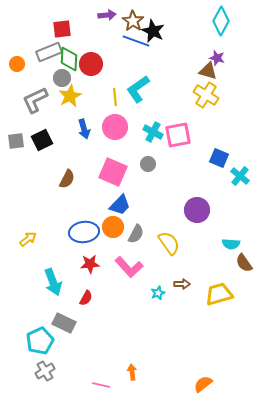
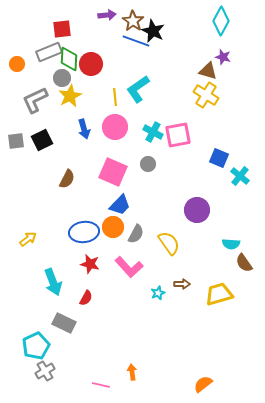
purple star at (217, 58): moved 6 px right, 1 px up
red star at (90, 264): rotated 18 degrees clockwise
cyan pentagon at (40, 341): moved 4 px left, 5 px down
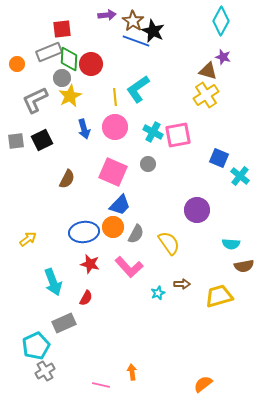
yellow cross at (206, 95): rotated 25 degrees clockwise
brown semicircle at (244, 263): moved 3 px down; rotated 66 degrees counterclockwise
yellow trapezoid at (219, 294): moved 2 px down
gray rectangle at (64, 323): rotated 50 degrees counterclockwise
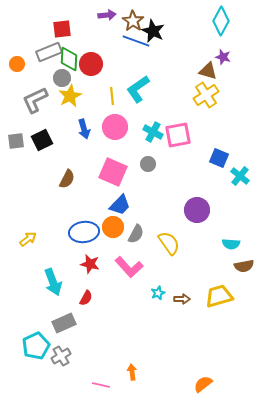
yellow line at (115, 97): moved 3 px left, 1 px up
brown arrow at (182, 284): moved 15 px down
gray cross at (45, 371): moved 16 px right, 15 px up
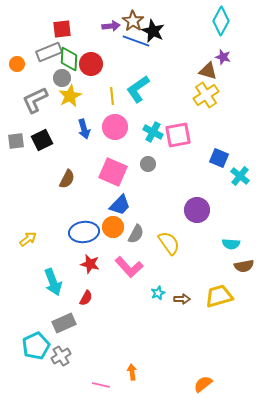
purple arrow at (107, 15): moved 4 px right, 11 px down
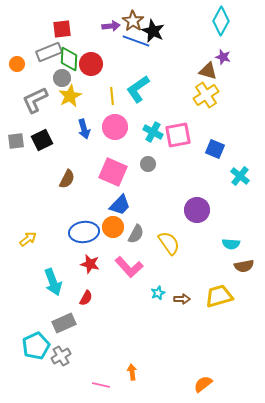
blue square at (219, 158): moved 4 px left, 9 px up
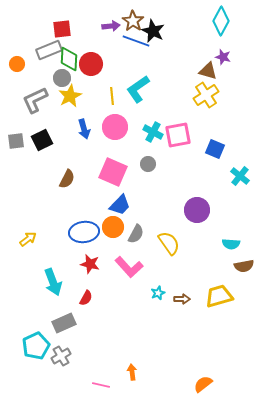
gray rectangle at (49, 52): moved 2 px up
